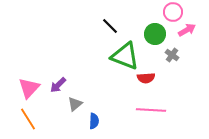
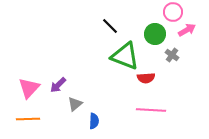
orange line: rotated 60 degrees counterclockwise
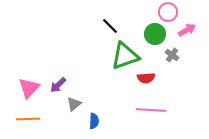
pink circle: moved 5 px left
green triangle: rotated 40 degrees counterclockwise
gray triangle: moved 1 px left
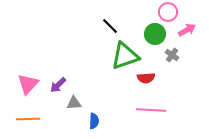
pink triangle: moved 1 px left, 4 px up
gray triangle: moved 1 px up; rotated 35 degrees clockwise
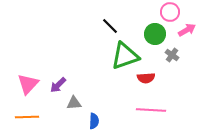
pink circle: moved 2 px right
orange line: moved 1 px left, 2 px up
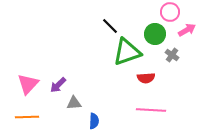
green triangle: moved 2 px right, 4 px up
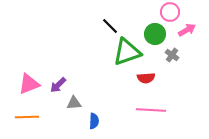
pink triangle: moved 1 px right; rotated 25 degrees clockwise
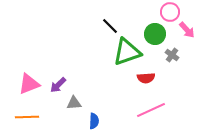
pink arrow: rotated 78 degrees clockwise
pink line: rotated 28 degrees counterclockwise
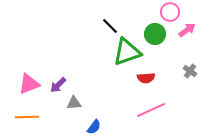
pink arrow: rotated 84 degrees counterclockwise
gray cross: moved 18 px right, 16 px down
blue semicircle: moved 6 px down; rotated 35 degrees clockwise
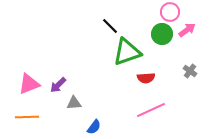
green circle: moved 7 px right
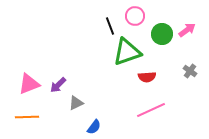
pink circle: moved 35 px left, 4 px down
black line: rotated 24 degrees clockwise
red semicircle: moved 1 px right, 1 px up
gray triangle: moved 2 px right; rotated 21 degrees counterclockwise
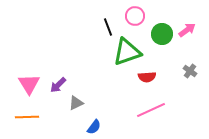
black line: moved 2 px left, 1 px down
pink triangle: rotated 40 degrees counterclockwise
